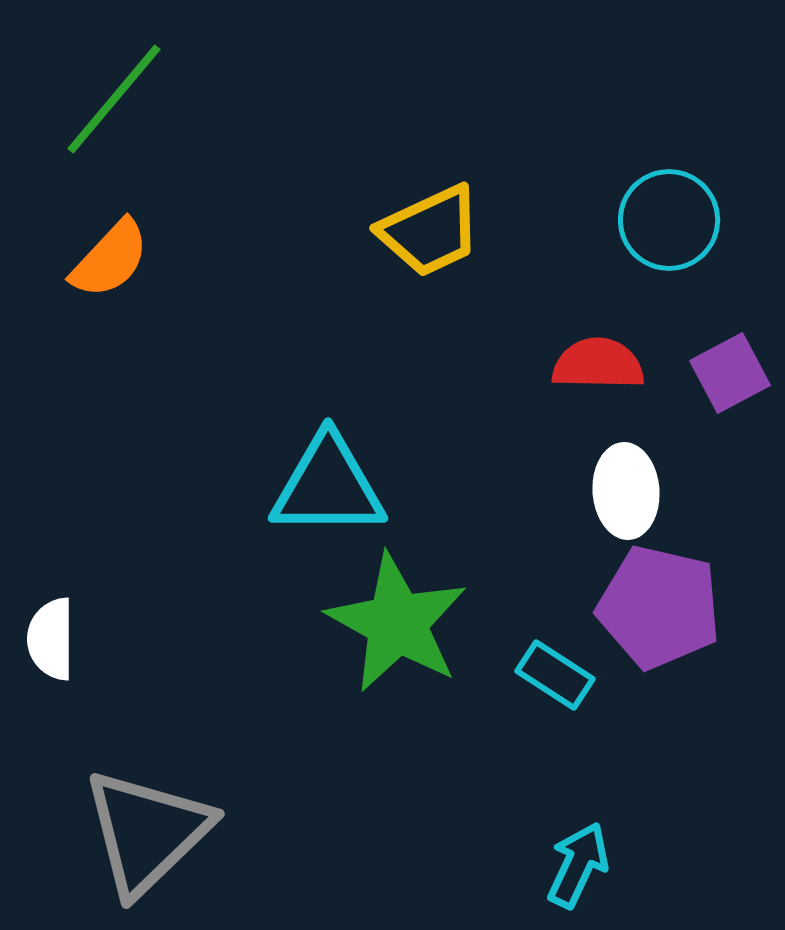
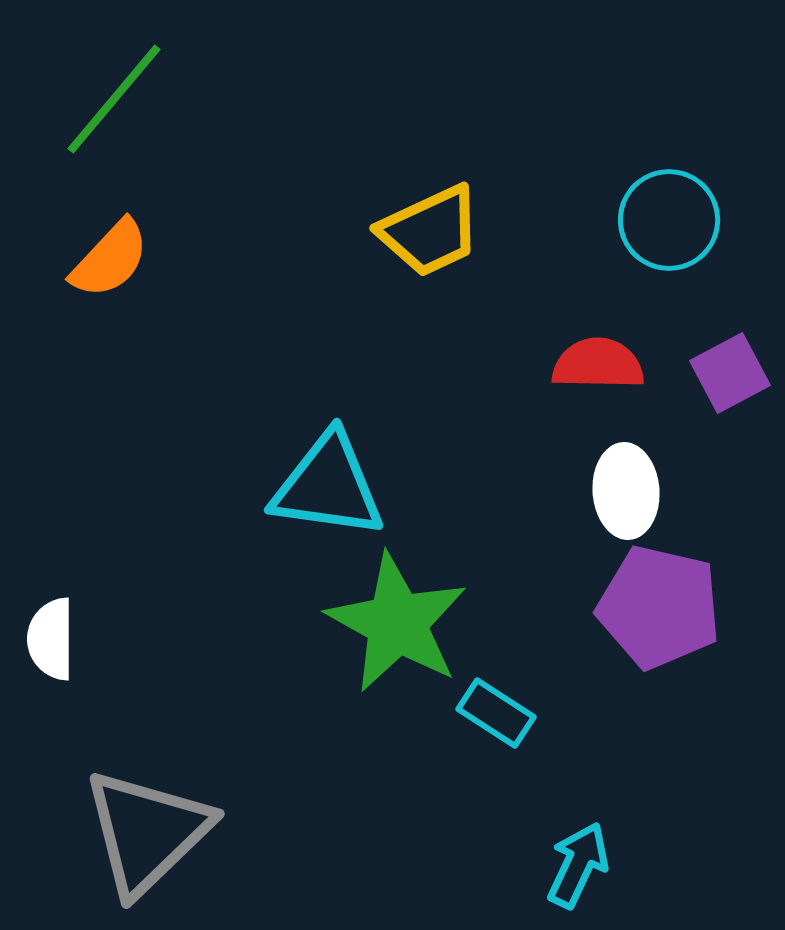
cyan triangle: rotated 8 degrees clockwise
cyan rectangle: moved 59 px left, 38 px down
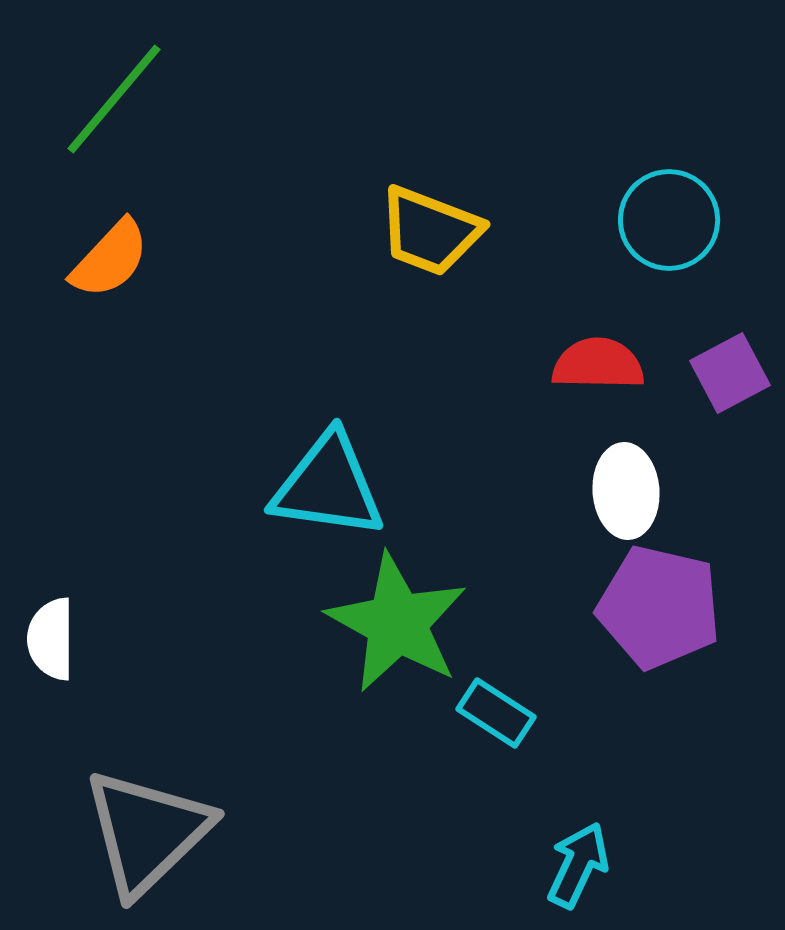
yellow trapezoid: rotated 46 degrees clockwise
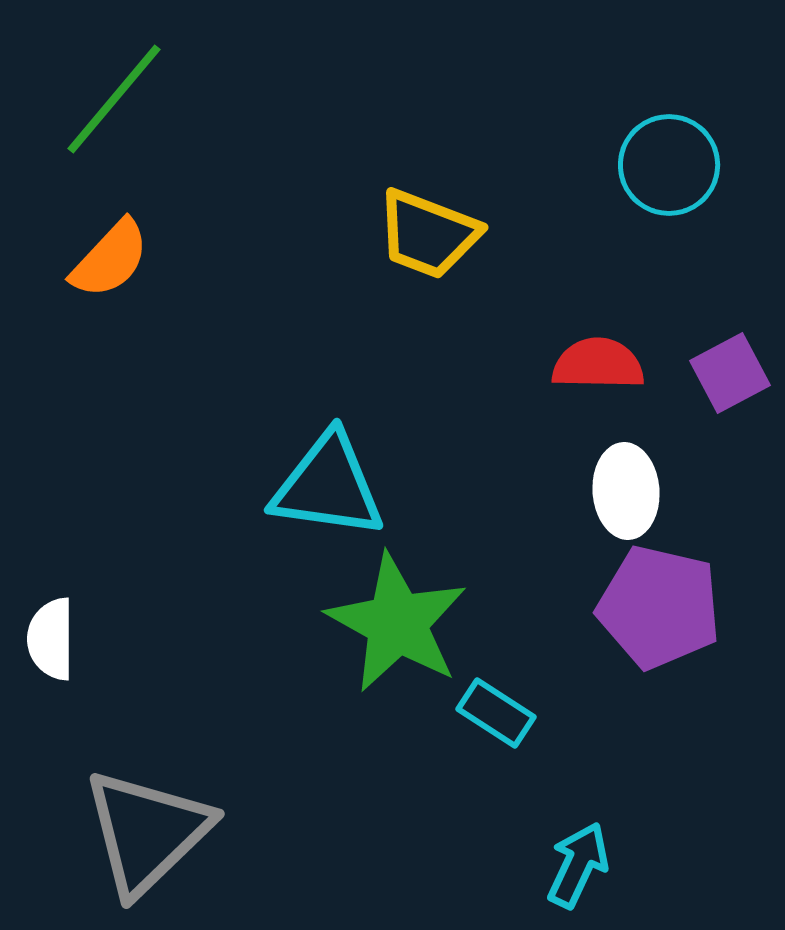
cyan circle: moved 55 px up
yellow trapezoid: moved 2 px left, 3 px down
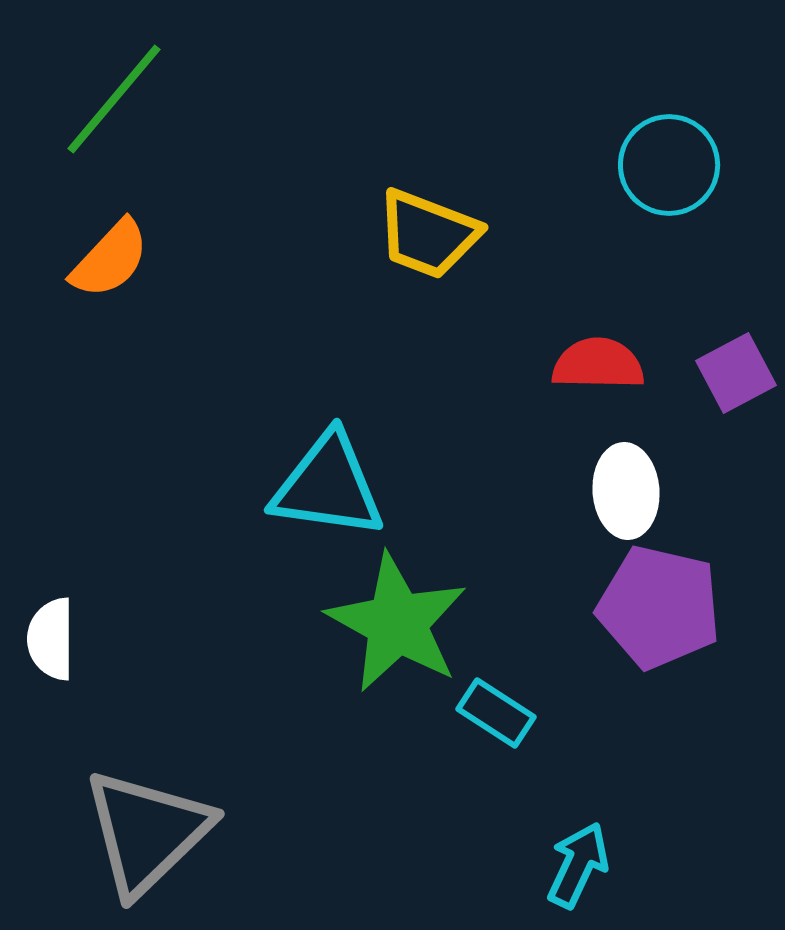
purple square: moved 6 px right
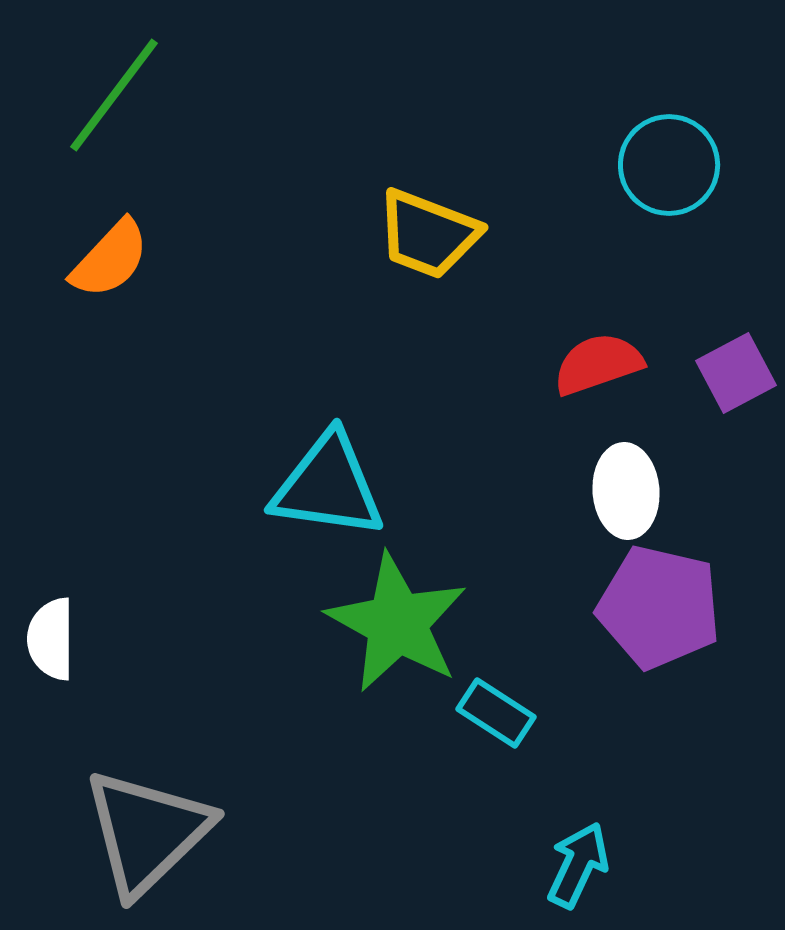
green line: moved 4 px up; rotated 3 degrees counterclockwise
red semicircle: rotated 20 degrees counterclockwise
